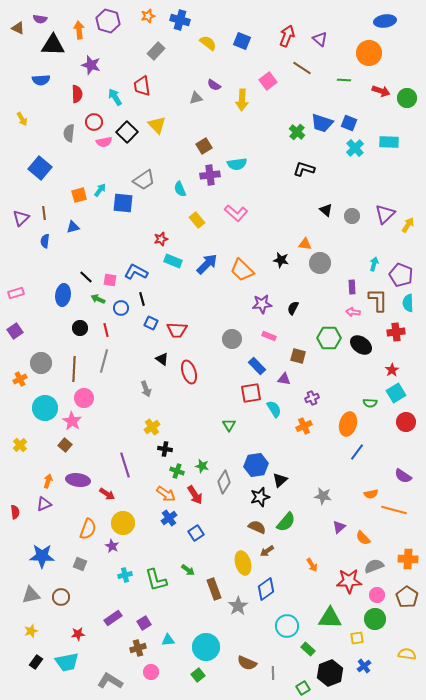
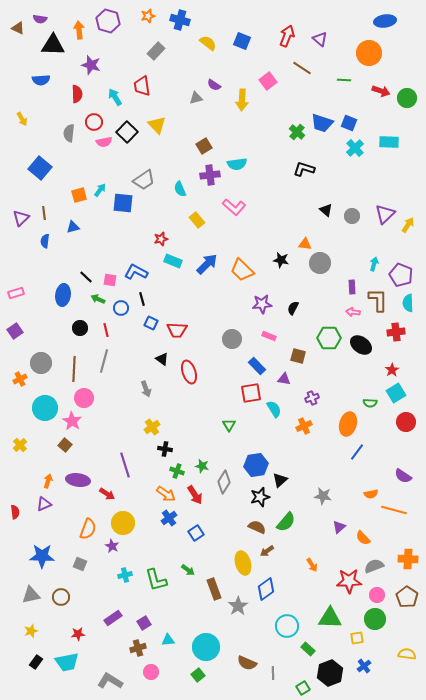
pink L-shape at (236, 213): moved 2 px left, 6 px up
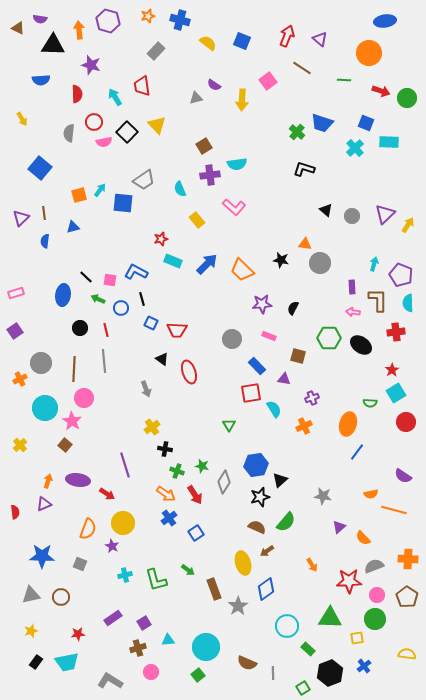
blue square at (349, 123): moved 17 px right
gray line at (104, 361): rotated 20 degrees counterclockwise
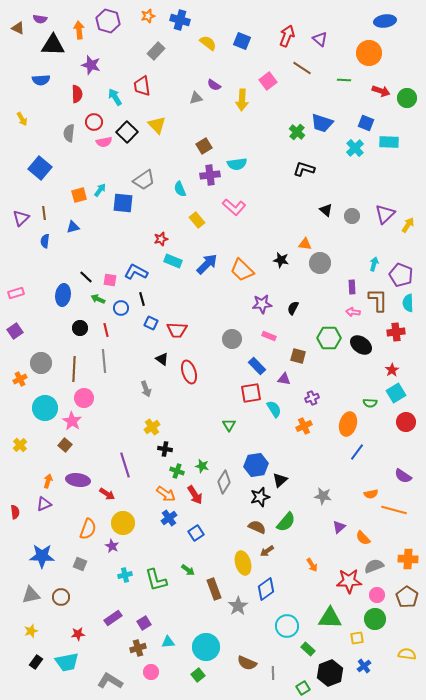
cyan triangle at (168, 640): moved 2 px down
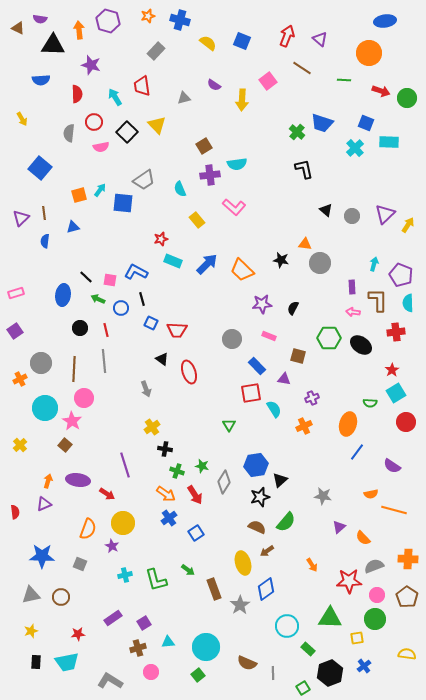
gray triangle at (196, 98): moved 12 px left
pink semicircle at (104, 142): moved 3 px left, 5 px down
black L-shape at (304, 169): rotated 60 degrees clockwise
purple semicircle at (403, 476): moved 11 px left, 10 px up
gray star at (238, 606): moved 2 px right, 1 px up
black rectangle at (36, 662): rotated 32 degrees counterclockwise
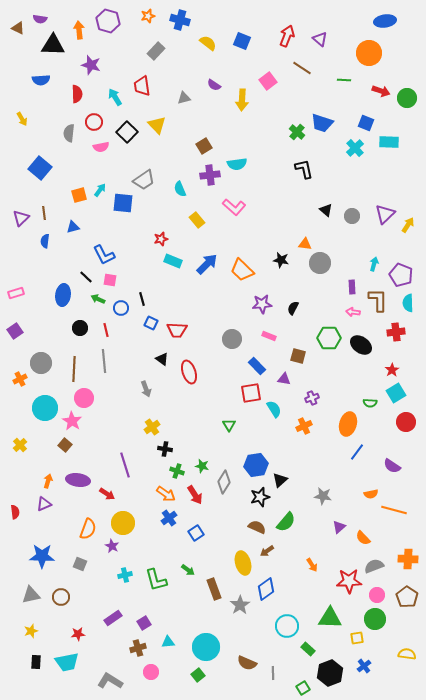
blue L-shape at (136, 272): moved 32 px left, 17 px up; rotated 145 degrees counterclockwise
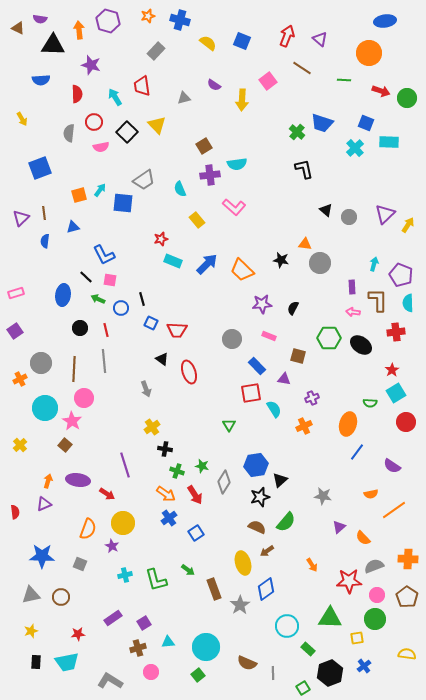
blue square at (40, 168): rotated 30 degrees clockwise
gray circle at (352, 216): moved 3 px left, 1 px down
orange line at (394, 510): rotated 50 degrees counterclockwise
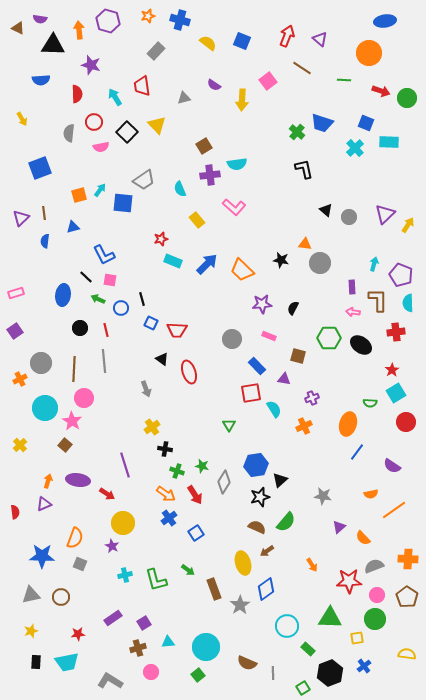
orange semicircle at (88, 529): moved 13 px left, 9 px down
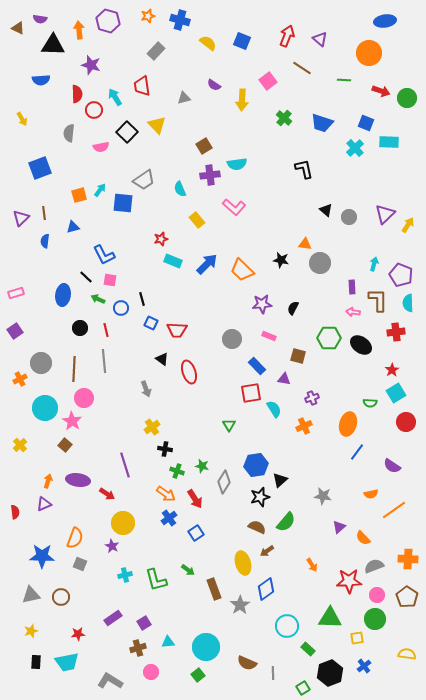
red circle at (94, 122): moved 12 px up
green cross at (297, 132): moved 13 px left, 14 px up
red arrow at (195, 495): moved 4 px down
